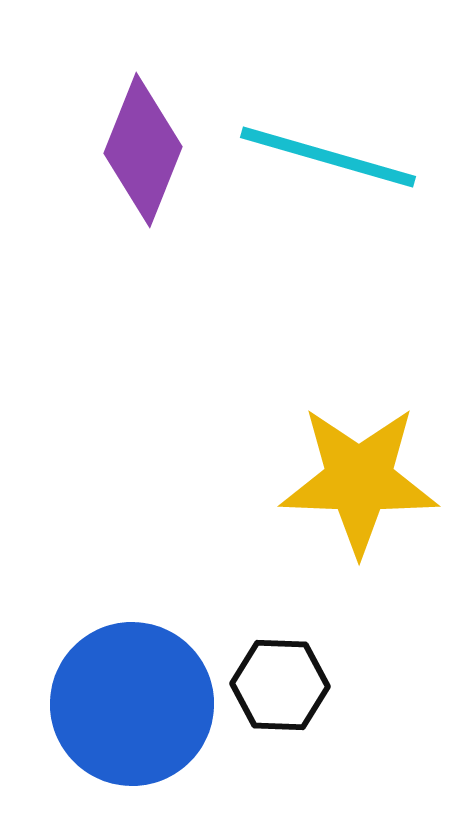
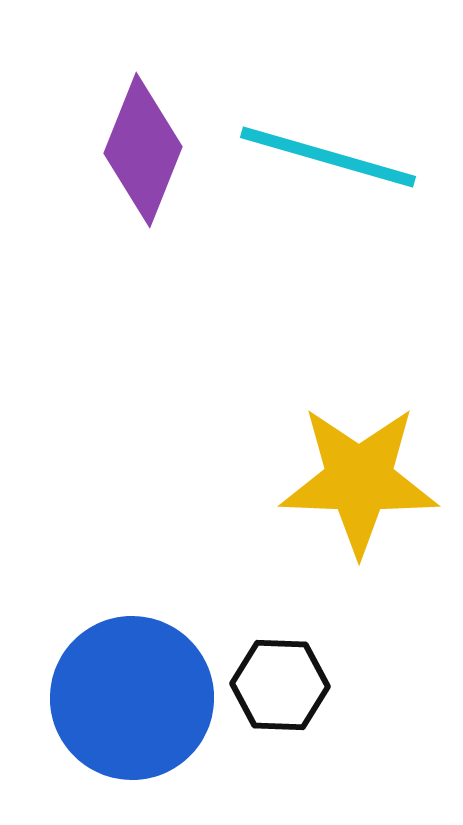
blue circle: moved 6 px up
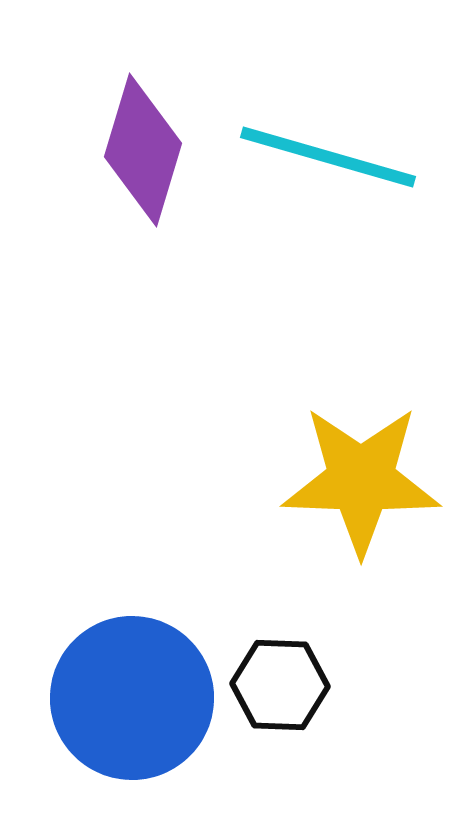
purple diamond: rotated 5 degrees counterclockwise
yellow star: moved 2 px right
